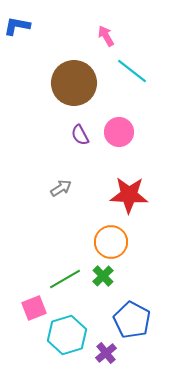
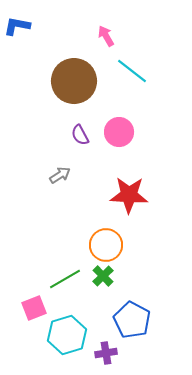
brown circle: moved 2 px up
gray arrow: moved 1 px left, 13 px up
orange circle: moved 5 px left, 3 px down
purple cross: rotated 30 degrees clockwise
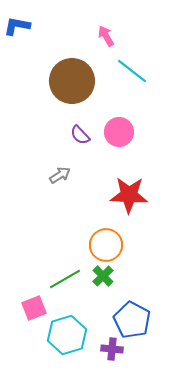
brown circle: moved 2 px left
purple semicircle: rotated 15 degrees counterclockwise
purple cross: moved 6 px right, 4 px up; rotated 15 degrees clockwise
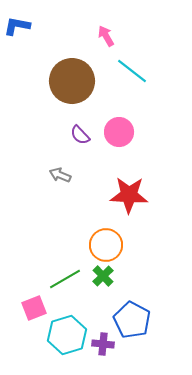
gray arrow: rotated 125 degrees counterclockwise
purple cross: moved 9 px left, 5 px up
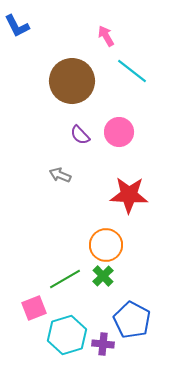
blue L-shape: rotated 128 degrees counterclockwise
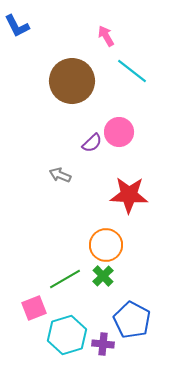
purple semicircle: moved 12 px right, 8 px down; rotated 90 degrees counterclockwise
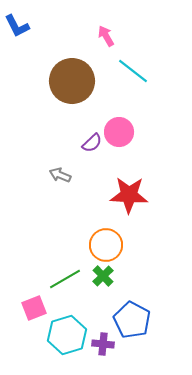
cyan line: moved 1 px right
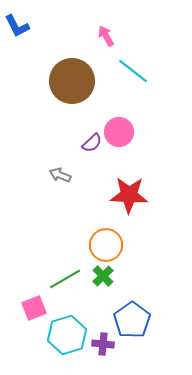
blue pentagon: rotated 9 degrees clockwise
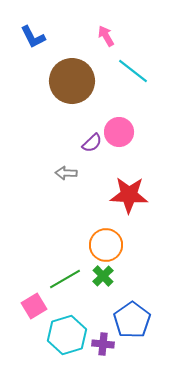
blue L-shape: moved 16 px right, 11 px down
gray arrow: moved 6 px right, 2 px up; rotated 20 degrees counterclockwise
pink square: moved 2 px up; rotated 10 degrees counterclockwise
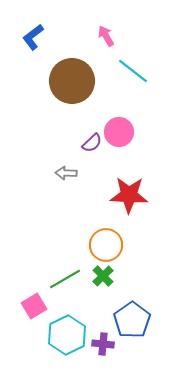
blue L-shape: rotated 80 degrees clockwise
cyan hexagon: rotated 9 degrees counterclockwise
